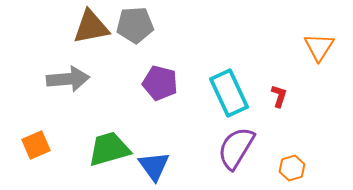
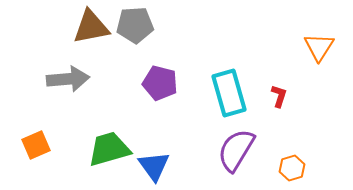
cyan rectangle: rotated 9 degrees clockwise
purple semicircle: moved 2 px down
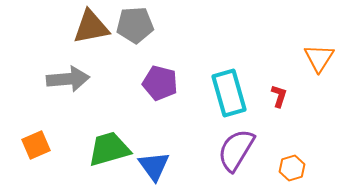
orange triangle: moved 11 px down
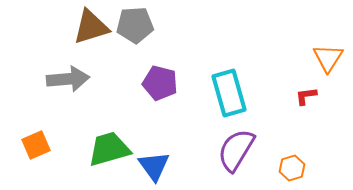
brown triangle: rotated 6 degrees counterclockwise
orange triangle: moved 9 px right
red L-shape: moved 27 px right; rotated 115 degrees counterclockwise
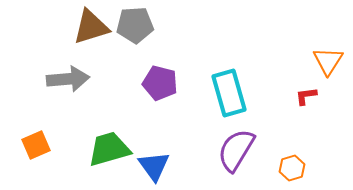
orange triangle: moved 3 px down
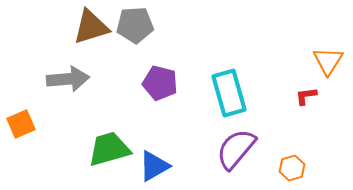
orange square: moved 15 px left, 21 px up
purple semicircle: moved 1 px up; rotated 9 degrees clockwise
blue triangle: rotated 36 degrees clockwise
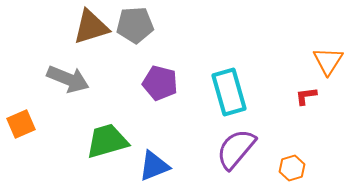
gray arrow: rotated 27 degrees clockwise
cyan rectangle: moved 1 px up
green trapezoid: moved 2 px left, 8 px up
blue triangle: rotated 8 degrees clockwise
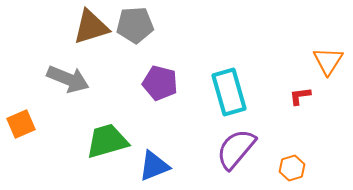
red L-shape: moved 6 px left
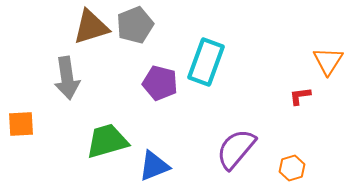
gray pentagon: rotated 18 degrees counterclockwise
gray arrow: moved 1 px left, 1 px up; rotated 60 degrees clockwise
cyan rectangle: moved 23 px left, 30 px up; rotated 36 degrees clockwise
orange square: rotated 20 degrees clockwise
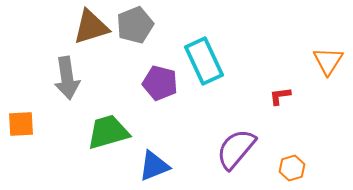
cyan rectangle: moved 2 px left, 1 px up; rotated 45 degrees counterclockwise
red L-shape: moved 20 px left
green trapezoid: moved 1 px right, 9 px up
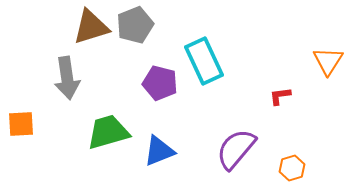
blue triangle: moved 5 px right, 15 px up
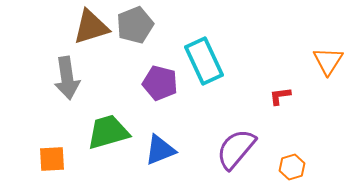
orange square: moved 31 px right, 35 px down
blue triangle: moved 1 px right, 1 px up
orange hexagon: moved 1 px up
